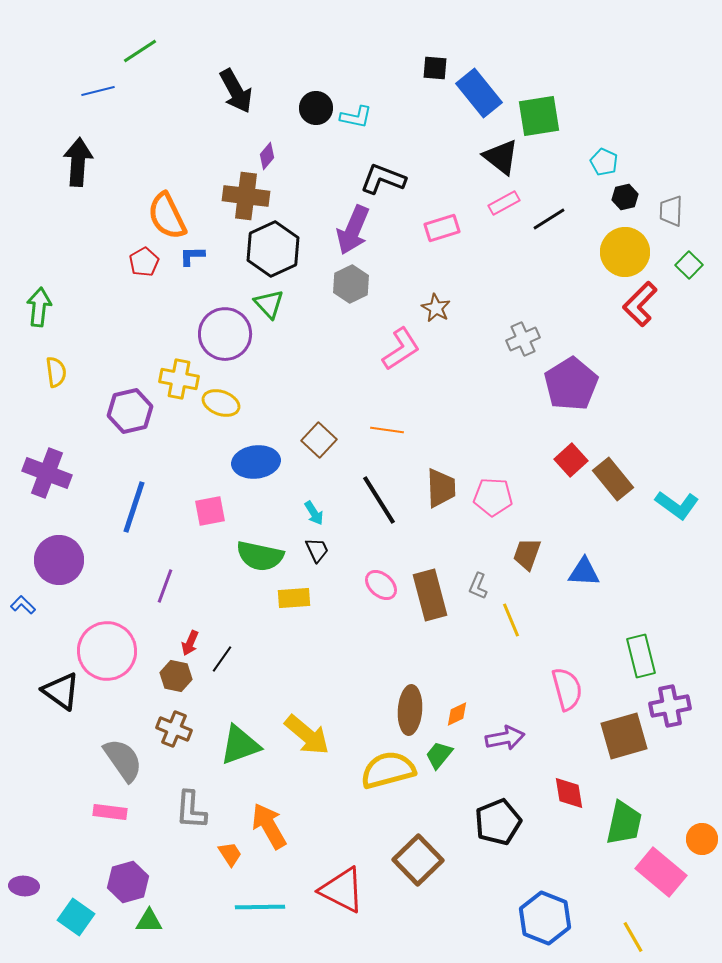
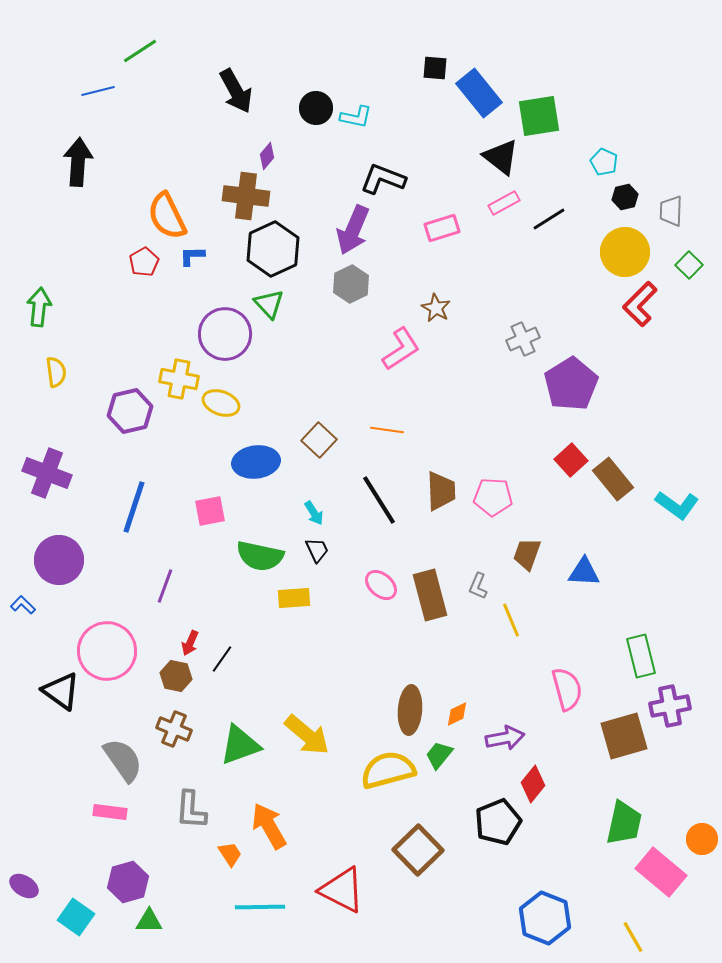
brown trapezoid at (441, 488): moved 3 px down
red diamond at (569, 793): moved 36 px left, 9 px up; rotated 48 degrees clockwise
brown square at (418, 860): moved 10 px up
purple ellipse at (24, 886): rotated 28 degrees clockwise
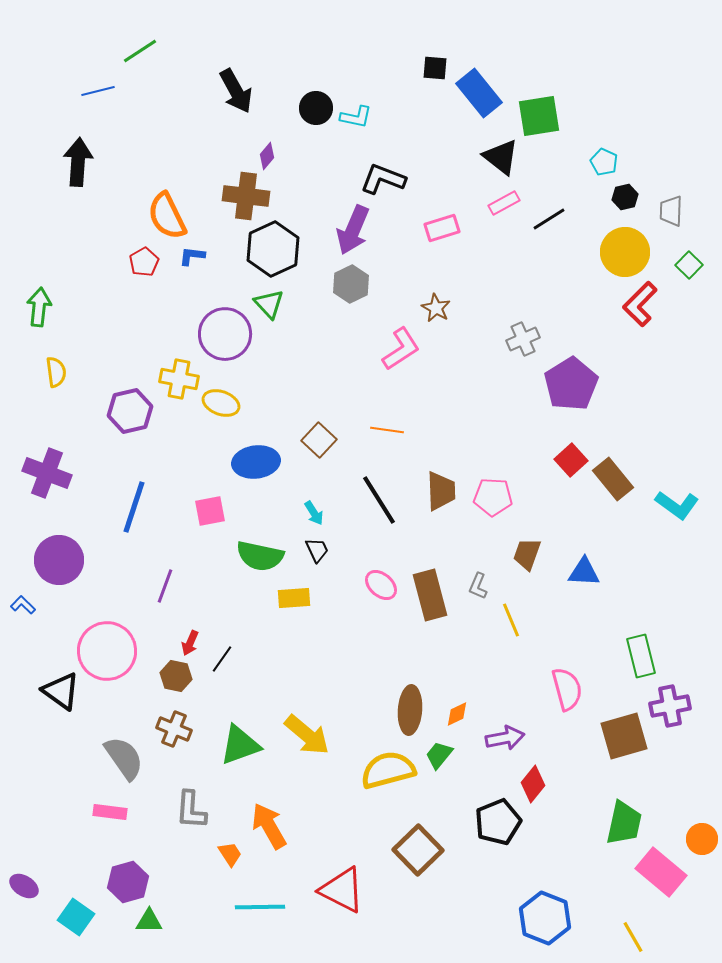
blue L-shape at (192, 256): rotated 8 degrees clockwise
gray semicircle at (123, 760): moved 1 px right, 2 px up
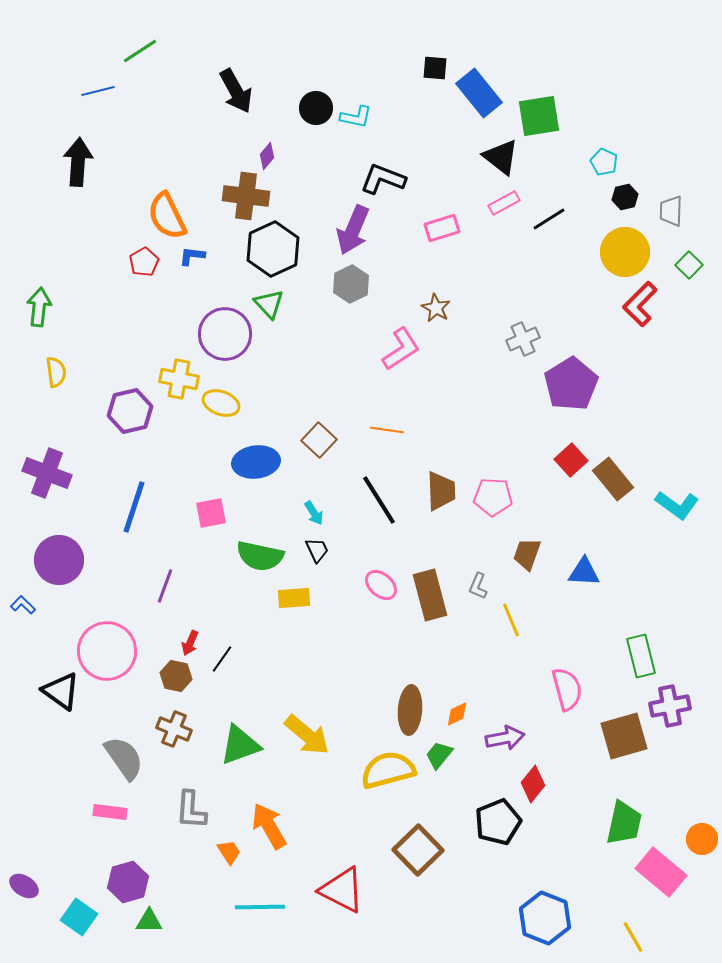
pink square at (210, 511): moved 1 px right, 2 px down
orange trapezoid at (230, 854): moved 1 px left, 2 px up
cyan square at (76, 917): moved 3 px right
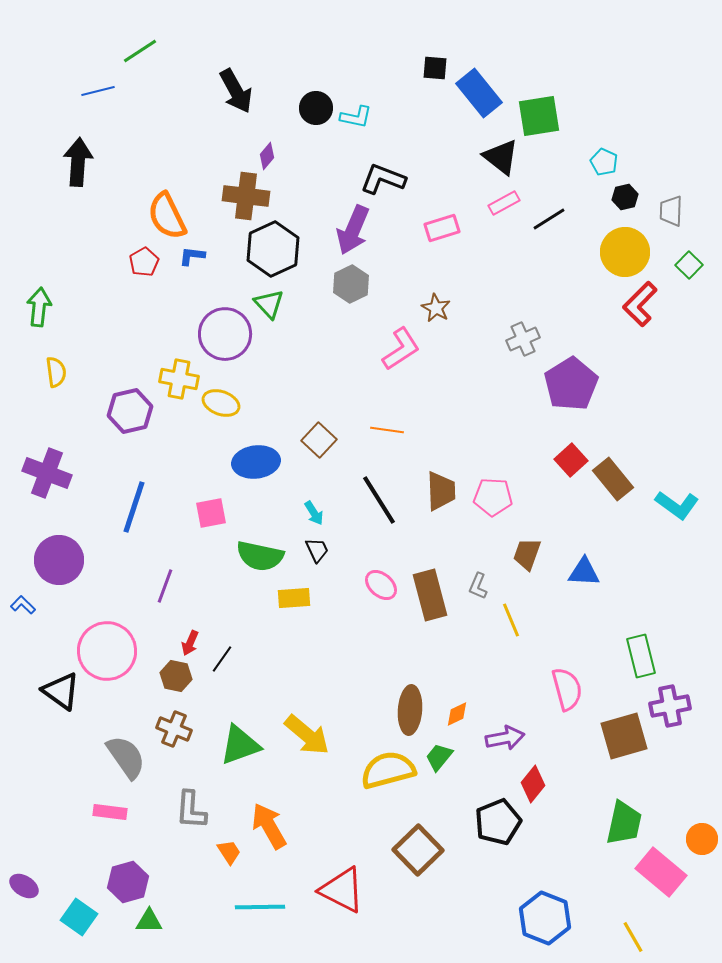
green trapezoid at (439, 755): moved 2 px down
gray semicircle at (124, 758): moved 2 px right, 1 px up
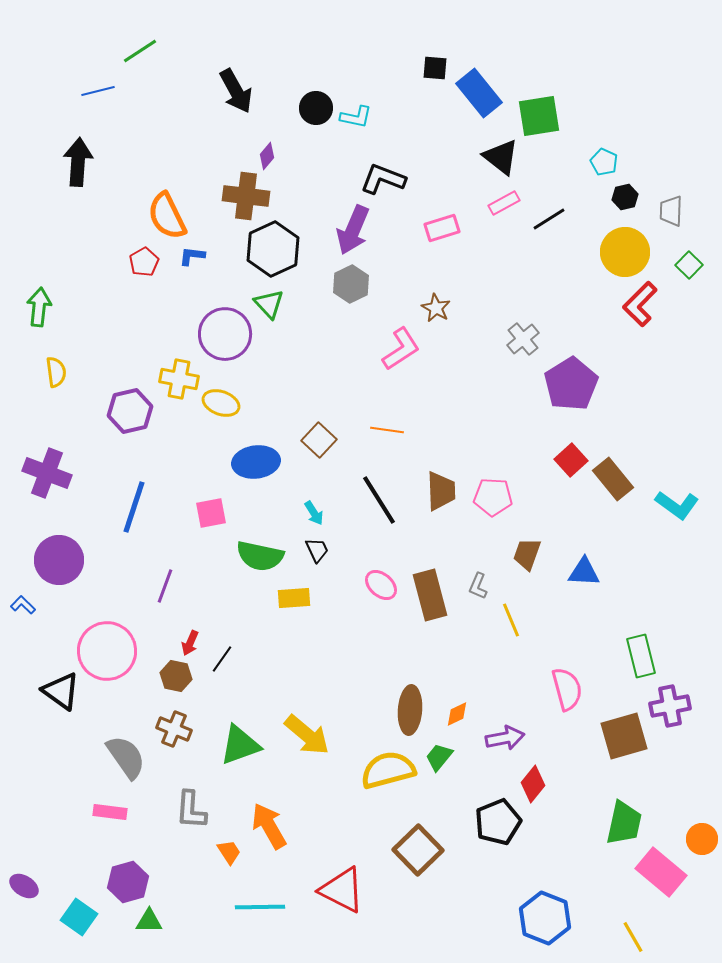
gray cross at (523, 339): rotated 16 degrees counterclockwise
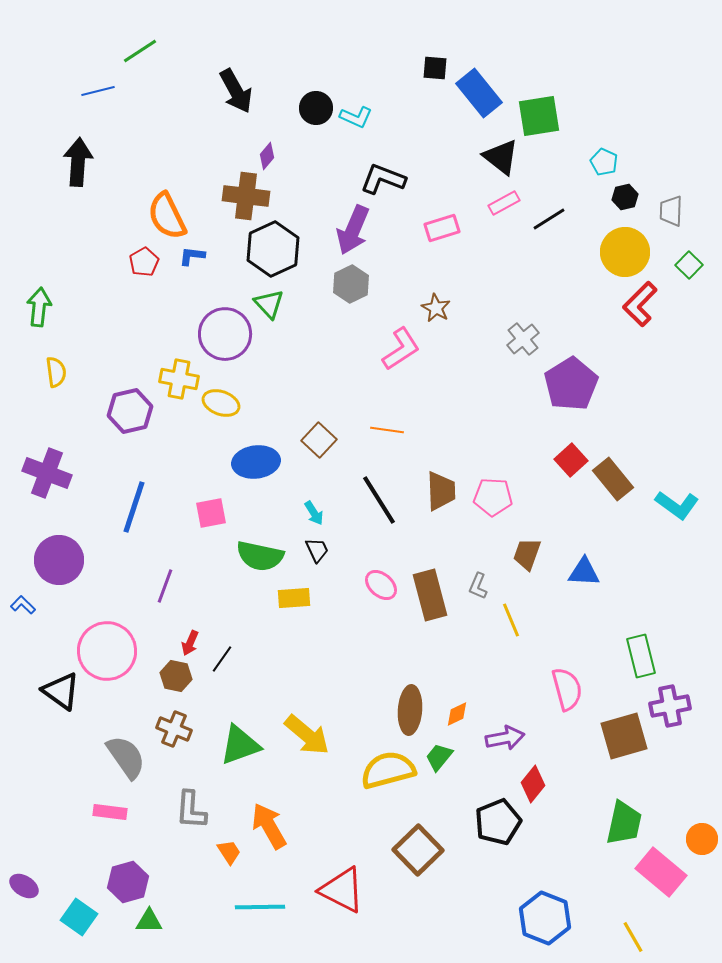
cyan L-shape at (356, 117): rotated 12 degrees clockwise
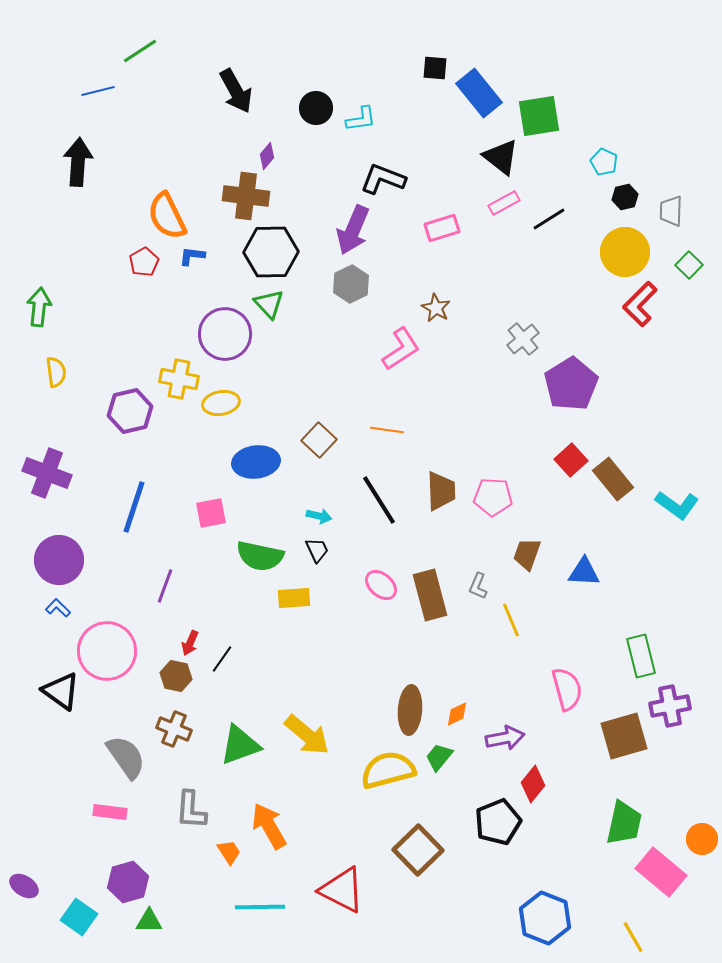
cyan L-shape at (356, 117): moved 5 px right, 2 px down; rotated 32 degrees counterclockwise
black hexagon at (273, 249): moved 2 px left, 3 px down; rotated 24 degrees clockwise
yellow ellipse at (221, 403): rotated 30 degrees counterclockwise
cyan arrow at (314, 513): moved 5 px right, 3 px down; rotated 45 degrees counterclockwise
blue L-shape at (23, 605): moved 35 px right, 3 px down
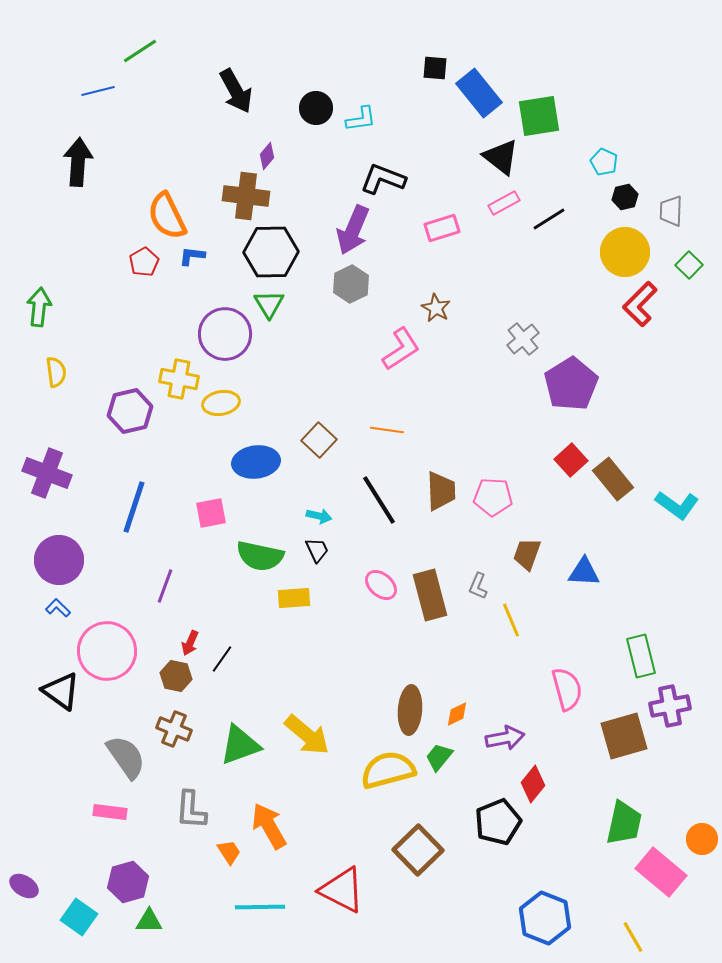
green triangle at (269, 304): rotated 12 degrees clockwise
